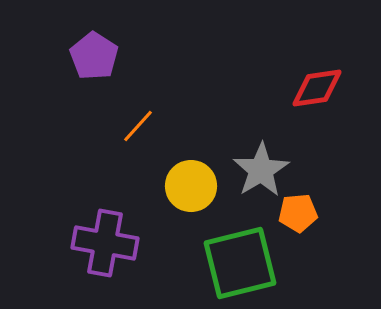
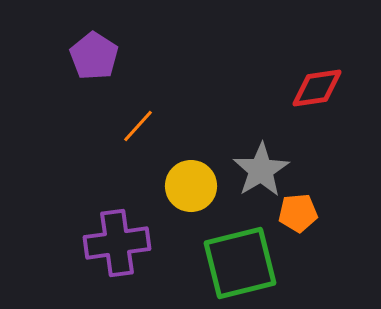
purple cross: moved 12 px right; rotated 18 degrees counterclockwise
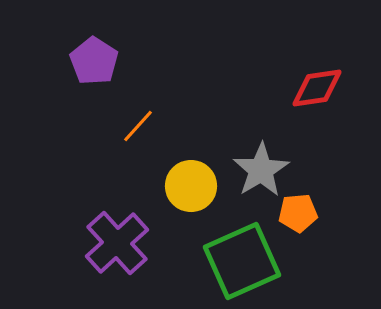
purple pentagon: moved 5 px down
purple cross: rotated 34 degrees counterclockwise
green square: moved 2 px right, 2 px up; rotated 10 degrees counterclockwise
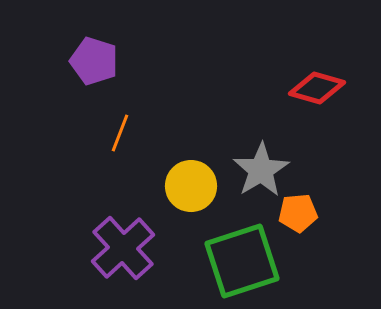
purple pentagon: rotated 15 degrees counterclockwise
red diamond: rotated 24 degrees clockwise
orange line: moved 18 px left, 7 px down; rotated 21 degrees counterclockwise
purple cross: moved 6 px right, 5 px down
green square: rotated 6 degrees clockwise
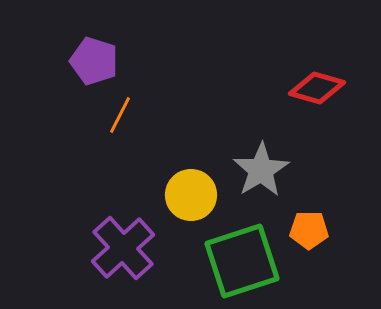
orange line: moved 18 px up; rotated 6 degrees clockwise
yellow circle: moved 9 px down
orange pentagon: moved 11 px right, 17 px down; rotated 6 degrees clockwise
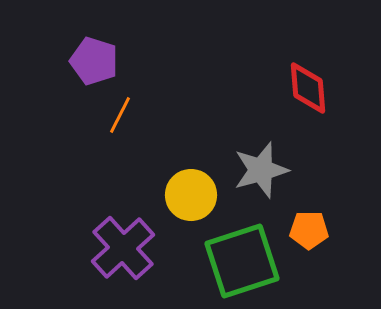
red diamond: moved 9 px left; rotated 70 degrees clockwise
gray star: rotated 16 degrees clockwise
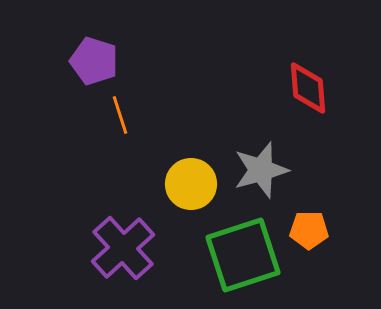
orange line: rotated 45 degrees counterclockwise
yellow circle: moved 11 px up
green square: moved 1 px right, 6 px up
